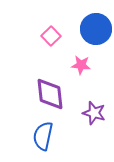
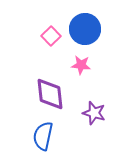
blue circle: moved 11 px left
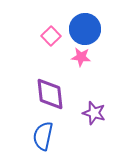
pink star: moved 8 px up
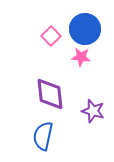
purple star: moved 1 px left, 2 px up
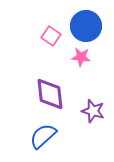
blue circle: moved 1 px right, 3 px up
pink square: rotated 12 degrees counterclockwise
blue semicircle: rotated 36 degrees clockwise
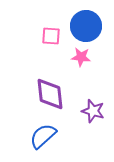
pink square: rotated 30 degrees counterclockwise
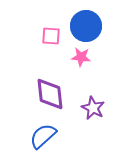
purple star: moved 3 px up; rotated 10 degrees clockwise
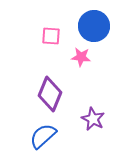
blue circle: moved 8 px right
purple diamond: rotated 28 degrees clockwise
purple star: moved 11 px down
